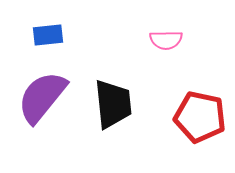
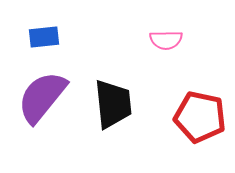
blue rectangle: moved 4 px left, 2 px down
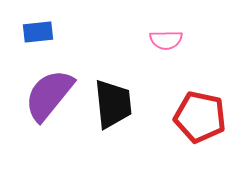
blue rectangle: moved 6 px left, 5 px up
purple semicircle: moved 7 px right, 2 px up
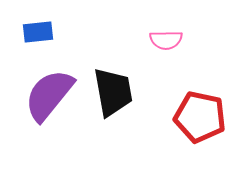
black trapezoid: moved 12 px up; rotated 4 degrees counterclockwise
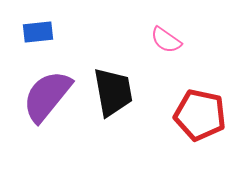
pink semicircle: rotated 36 degrees clockwise
purple semicircle: moved 2 px left, 1 px down
red pentagon: moved 2 px up
